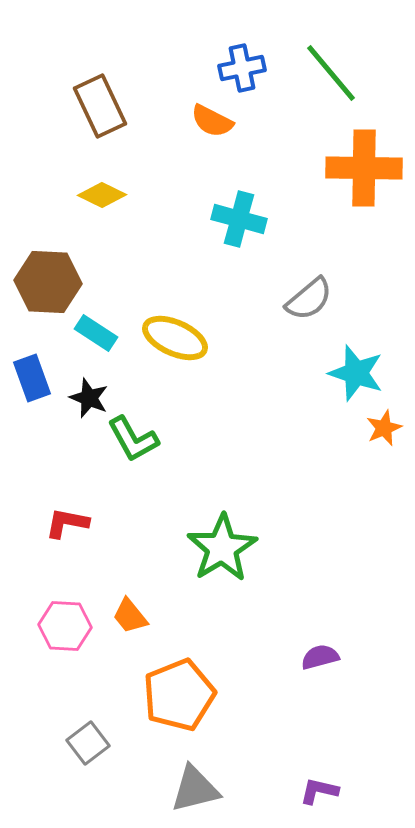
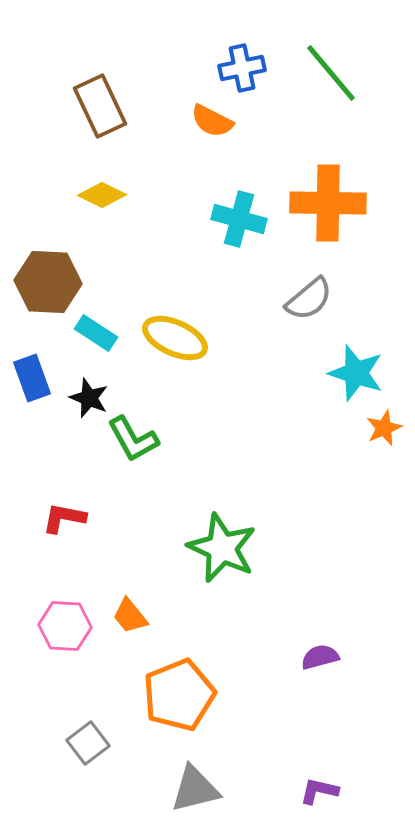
orange cross: moved 36 px left, 35 px down
red L-shape: moved 3 px left, 5 px up
green star: rotated 16 degrees counterclockwise
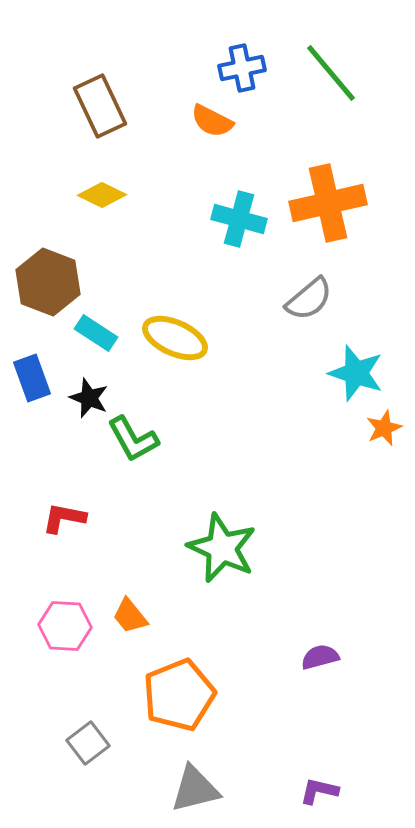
orange cross: rotated 14 degrees counterclockwise
brown hexagon: rotated 18 degrees clockwise
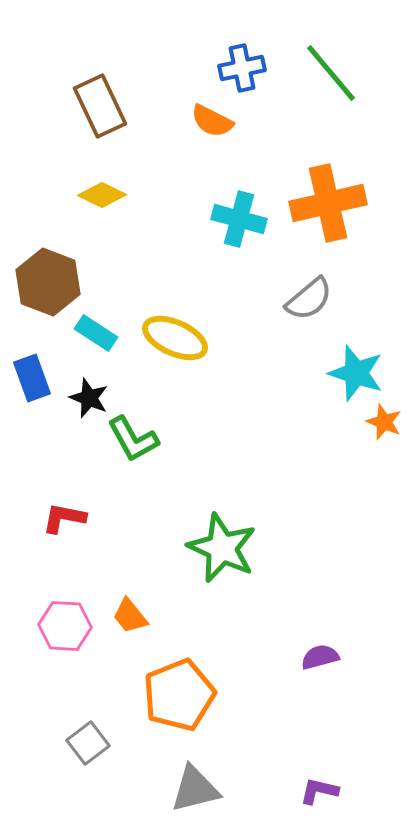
orange star: moved 6 px up; rotated 27 degrees counterclockwise
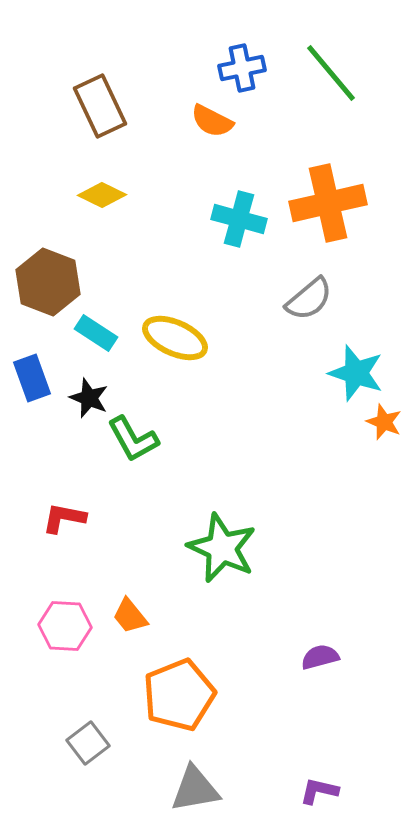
gray triangle: rotated 4 degrees clockwise
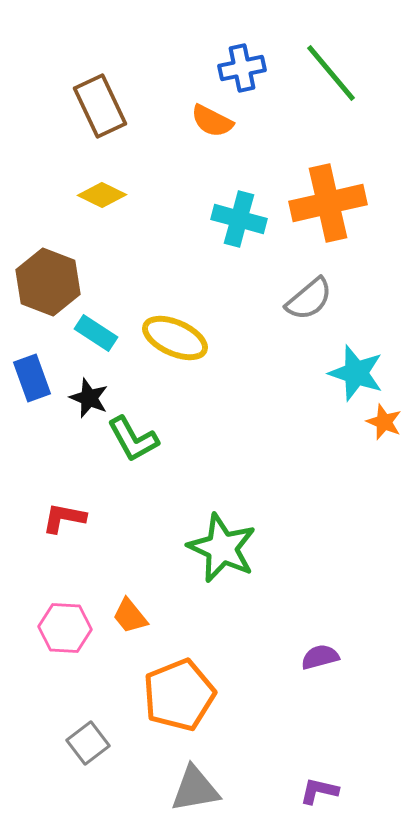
pink hexagon: moved 2 px down
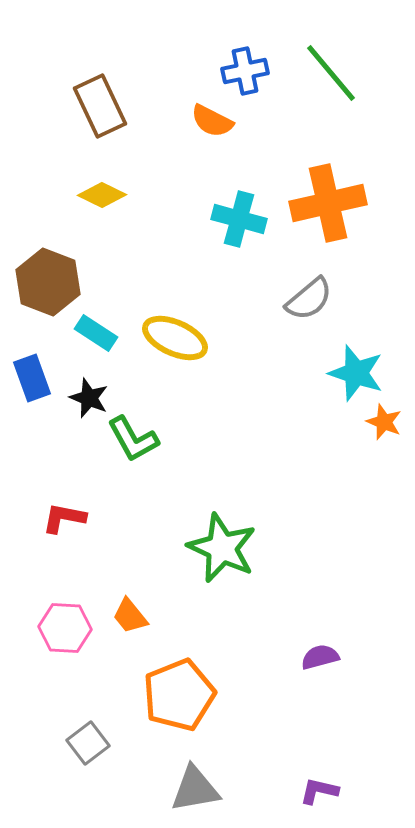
blue cross: moved 3 px right, 3 px down
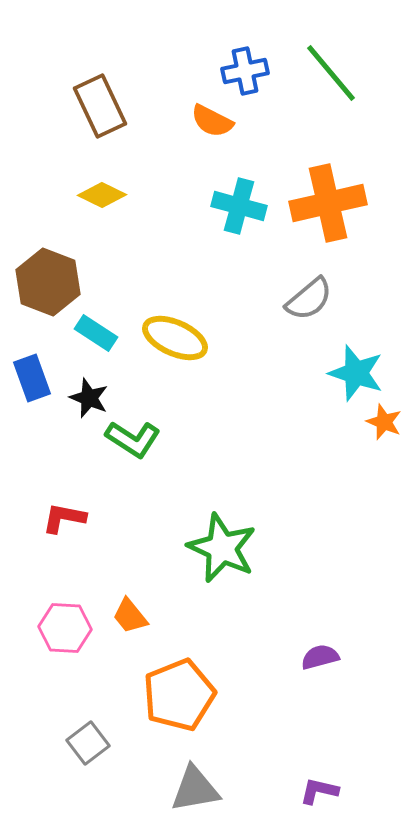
cyan cross: moved 13 px up
green L-shape: rotated 28 degrees counterclockwise
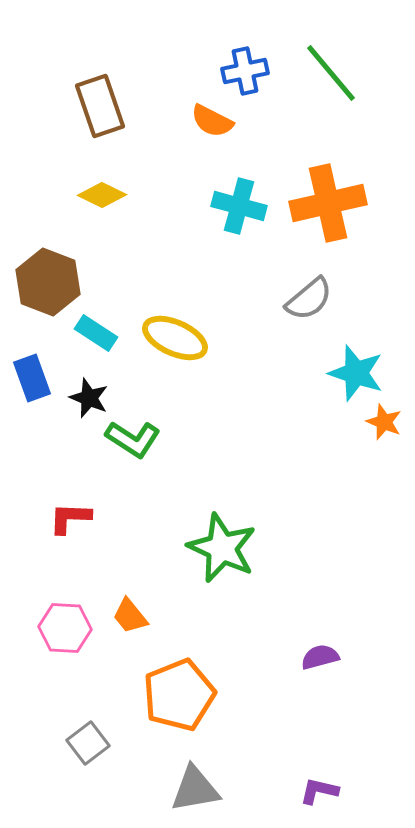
brown rectangle: rotated 6 degrees clockwise
red L-shape: moved 6 px right; rotated 9 degrees counterclockwise
